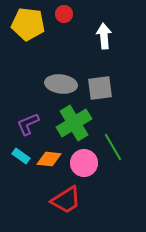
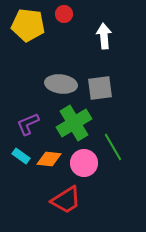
yellow pentagon: moved 1 px down
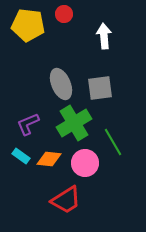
gray ellipse: rotated 60 degrees clockwise
green line: moved 5 px up
pink circle: moved 1 px right
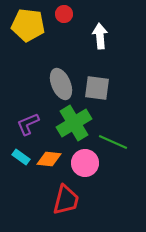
white arrow: moved 4 px left
gray square: moved 3 px left; rotated 16 degrees clockwise
green line: rotated 36 degrees counterclockwise
cyan rectangle: moved 1 px down
red trapezoid: rotated 44 degrees counterclockwise
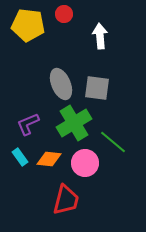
green line: rotated 16 degrees clockwise
cyan rectangle: moved 1 px left; rotated 18 degrees clockwise
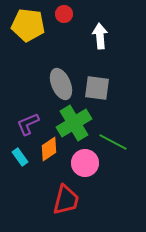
green line: rotated 12 degrees counterclockwise
orange diamond: moved 10 px up; rotated 40 degrees counterclockwise
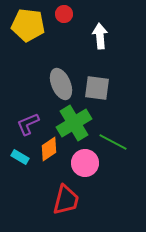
cyan rectangle: rotated 24 degrees counterclockwise
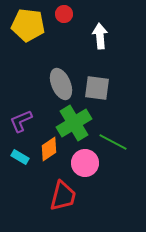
purple L-shape: moved 7 px left, 3 px up
red trapezoid: moved 3 px left, 4 px up
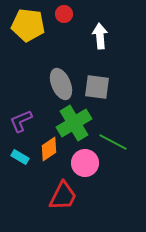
gray square: moved 1 px up
red trapezoid: rotated 12 degrees clockwise
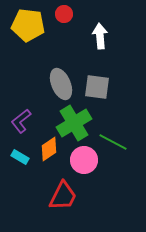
purple L-shape: rotated 15 degrees counterclockwise
pink circle: moved 1 px left, 3 px up
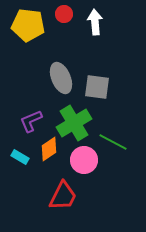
white arrow: moved 5 px left, 14 px up
gray ellipse: moved 6 px up
purple L-shape: moved 10 px right; rotated 15 degrees clockwise
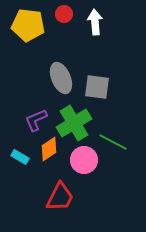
purple L-shape: moved 5 px right, 1 px up
red trapezoid: moved 3 px left, 1 px down
